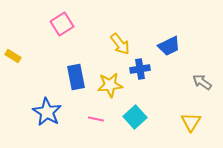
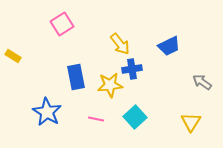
blue cross: moved 8 px left
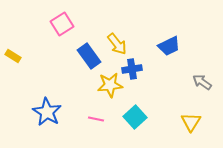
yellow arrow: moved 3 px left
blue rectangle: moved 13 px right, 21 px up; rotated 25 degrees counterclockwise
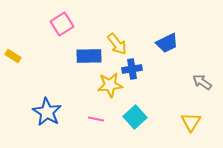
blue trapezoid: moved 2 px left, 3 px up
blue rectangle: rotated 55 degrees counterclockwise
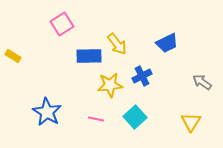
blue cross: moved 10 px right, 7 px down; rotated 18 degrees counterclockwise
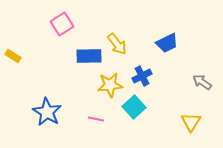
cyan square: moved 1 px left, 10 px up
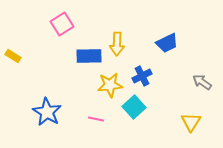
yellow arrow: rotated 40 degrees clockwise
